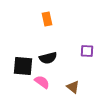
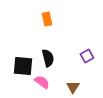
purple square: moved 5 px down; rotated 32 degrees counterclockwise
black semicircle: rotated 90 degrees counterclockwise
brown triangle: rotated 24 degrees clockwise
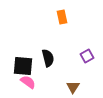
orange rectangle: moved 15 px right, 2 px up
pink semicircle: moved 14 px left
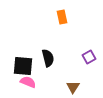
purple square: moved 2 px right, 1 px down
pink semicircle: rotated 14 degrees counterclockwise
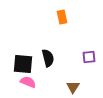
purple square: rotated 24 degrees clockwise
black square: moved 2 px up
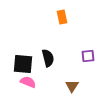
purple square: moved 1 px left, 1 px up
brown triangle: moved 1 px left, 1 px up
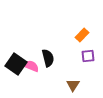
orange rectangle: moved 20 px right, 18 px down; rotated 56 degrees clockwise
black square: moved 7 px left; rotated 30 degrees clockwise
pink semicircle: moved 3 px right, 16 px up
brown triangle: moved 1 px right, 1 px up
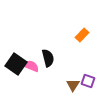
purple square: moved 25 px down; rotated 24 degrees clockwise
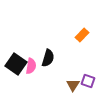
black semicircle: rotated 30 degrees clockwise
pink semicircle: rotated 77 degrees clockwise
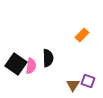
black semicircle: rotated 18 degrees counterclockwise
